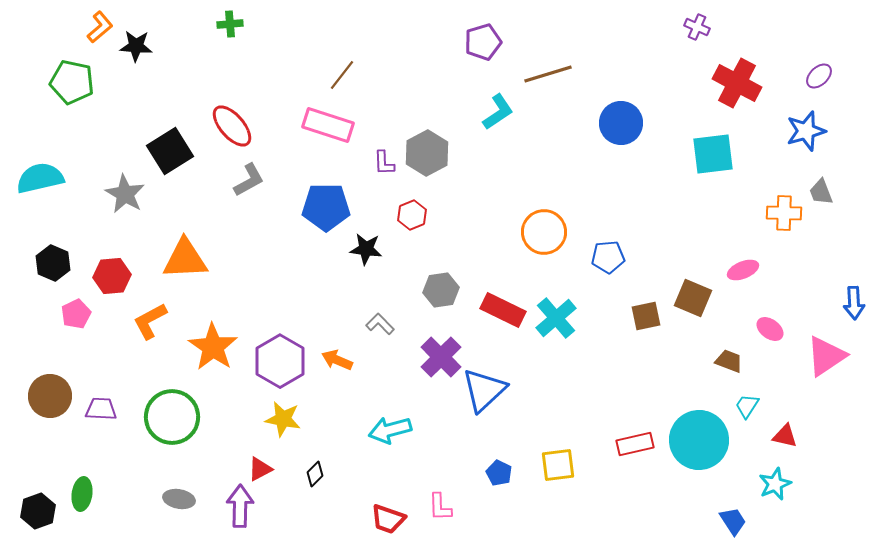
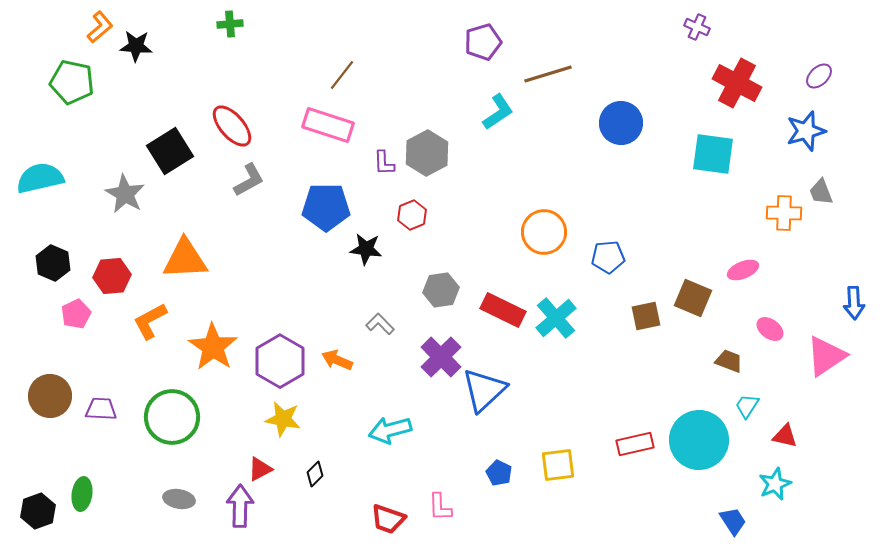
cyan square at (713, 154): rotated 15 degrees clockwise
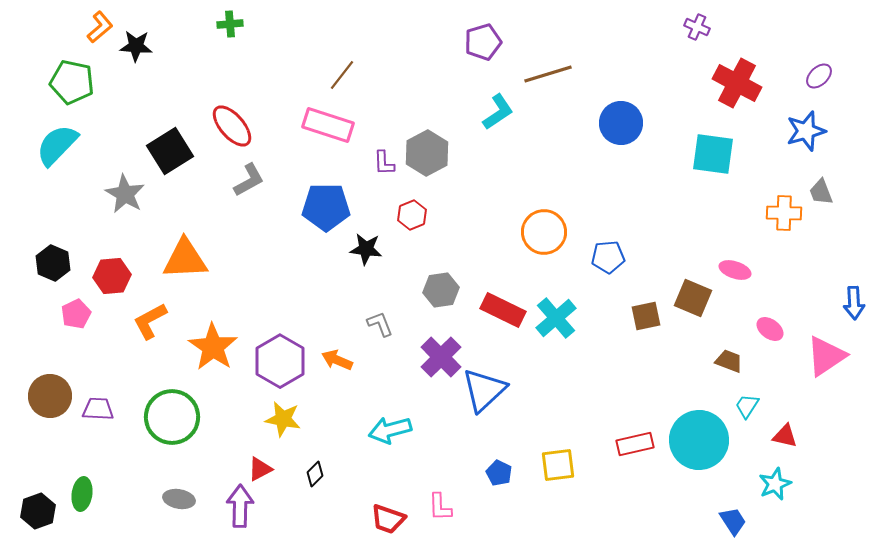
cyan semicircle at (40, 178): moved 17 px right, 33 px up; rotated 33 degrees counterclockwise
pink ellipse at (743, 270): moved 8 px left; rotated 40 degrees clockwise
gray L-shape at (380, 324): rotated 24 degrees clockwise
purple trapezoid at (101, 409): moved 3 px left
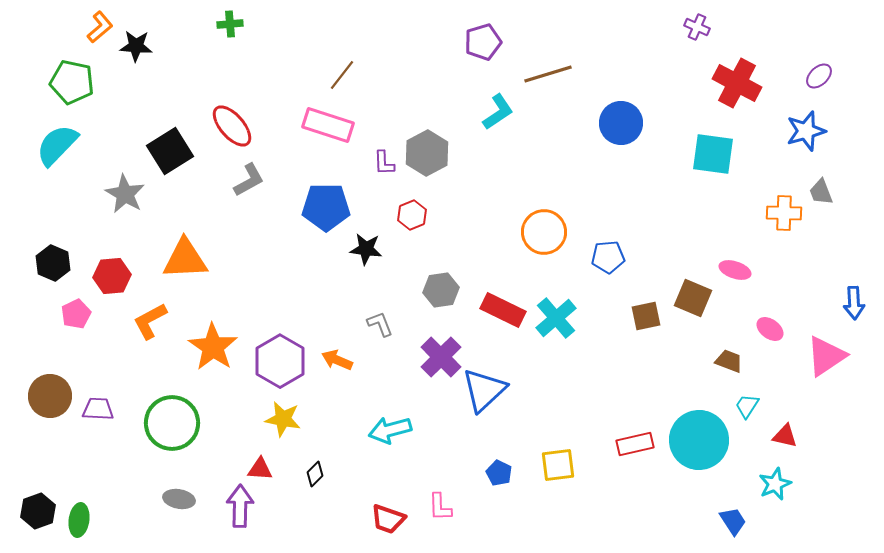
green circle at (172, 417): moved 6 px down
red triangle at (260, 469): rotated 32 degrees clockwise
green ellipse at (82, 494): moved 3 px left, 26 px down
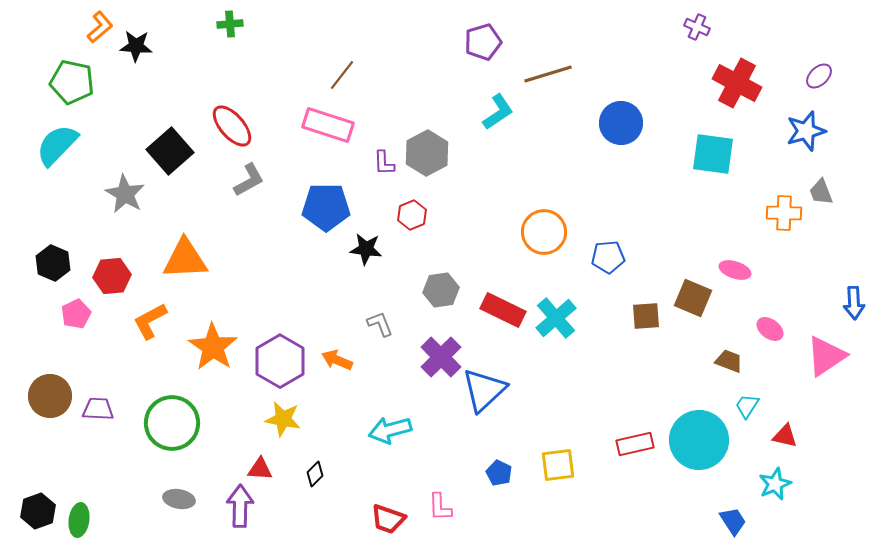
black square at (170, 151): rotated 9 degrees counterclockwise
brown square at (646, 316): rotated 8 degrees clockwise
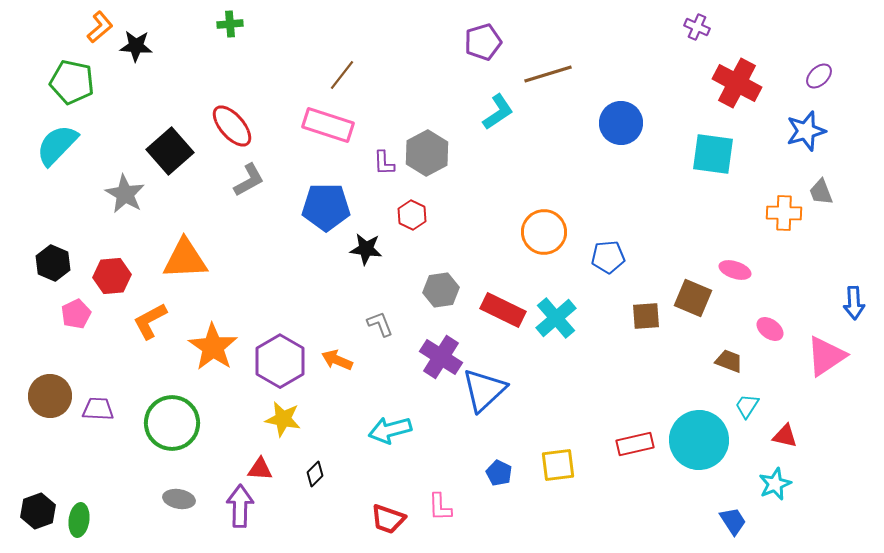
red hexagon at (412, 215): rotated 12 degrees counterclockwise
purple cross at (441, 357): rotated 12 degrees counterclockwise
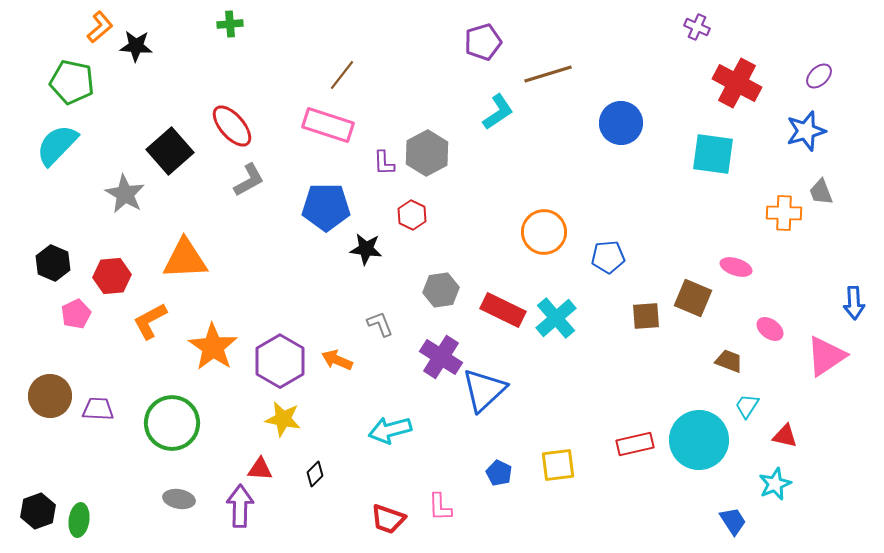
pink ellipse at (735, 270): moved 1 px right, 3 px up
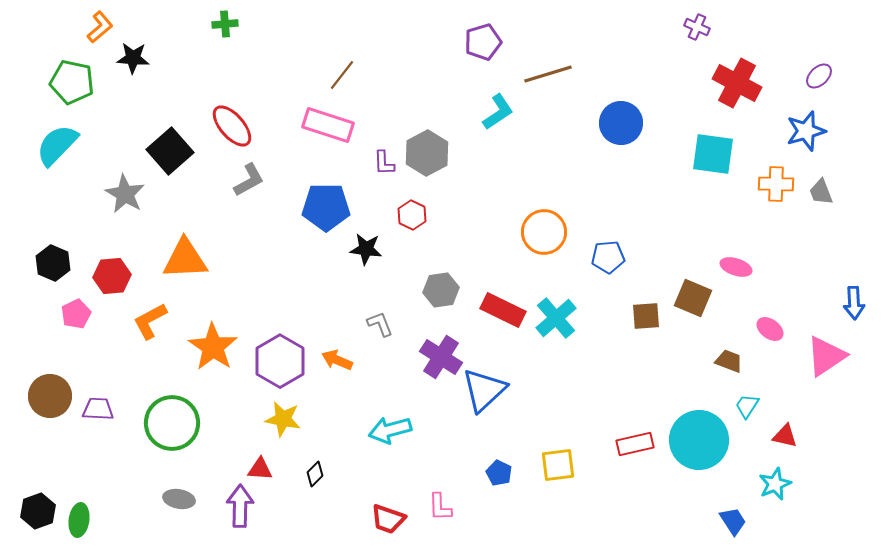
green cross at (230, 24): moved 5 px left
black star at (136, 46): moved 3 px left, 12 px down
orange cross at (784, 213): moved 8 px left, 29 px up
